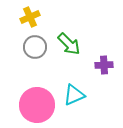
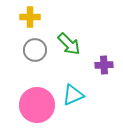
yellow cross: rotated 24 degrees clockwise
gray circle: moved 3 px down
cyan triangle: moved 1 px left
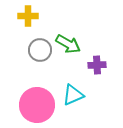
yellow cross: moved 2 px left, 1 px up
green arrow: moved 1 px left; rotated 15 degrees counterclockwise
gray circle: moved 5 px right
purple cross: moved 7 px left
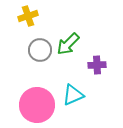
yellow cross: rotated 18 degrees counterclockwise
green arrow: rotated 105 degrees clockwise
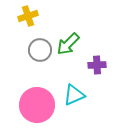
cyan triangle: moved 1 px right
